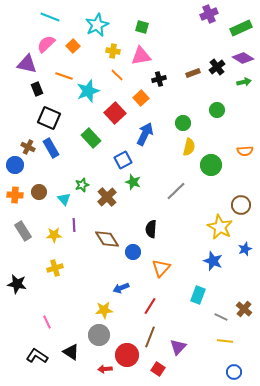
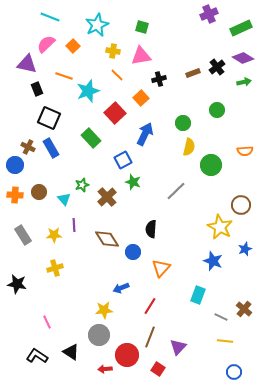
gray rectangle at (23, 231): moved 4 px down
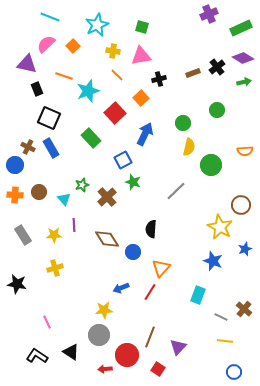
red line at (150, 306): moved 14 px up
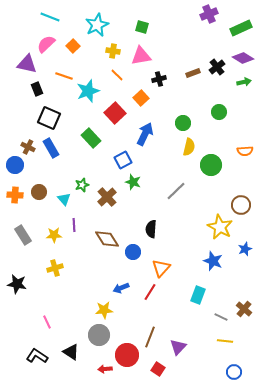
green circle at (217, 110): moved 2 px right, 2 px down
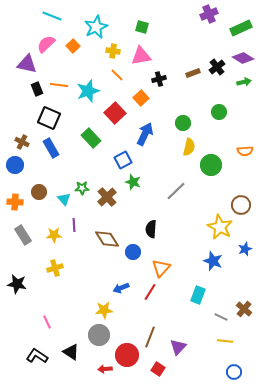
cyan line at (50, 17): moved 2 px right, 1 px up
cyan star at (97, 25): moved 1 px left, 2 px down
orange line at (64, 76): moved 5 px left, 9 px down; rotated 12 degrees counterclockwise
brown cross at (28, 147): moved 6 px left, 5 px up
green star at (82, 185): moved 3 px down; rotated 16 degrees clockwise
orange cross at (15, 195): moved 7 px down
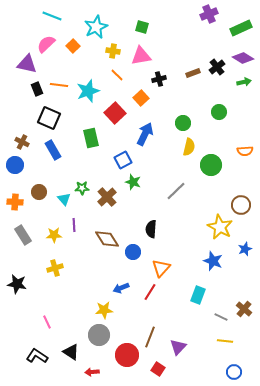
green rectangle at (91, 138): rotated 30 degrees clockwise
blue rectangle at (51, 148): moved 2 px right, 2 px down
red arrow at (105, 369): moved 13 px left, 3 px down
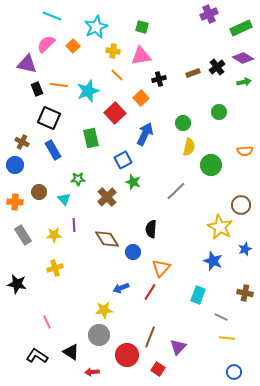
green star at (82, 188): moved 4 px left, 9 px up
brown cross at (244, 309): moved 1 px right, 16 px up; rotated 28 degrees counterclockwise
yellow line at (225, 341): moved 2 px right, 3 px up
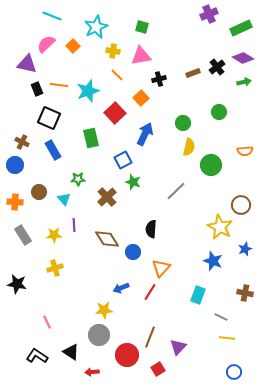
red square at (158, 369): rotated 24 degrees clockwise
